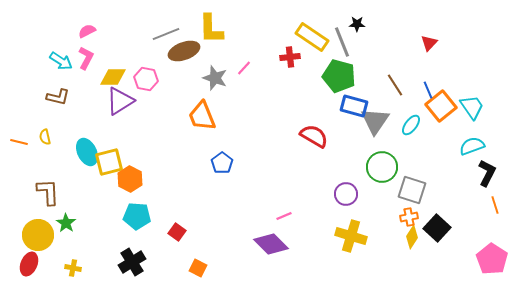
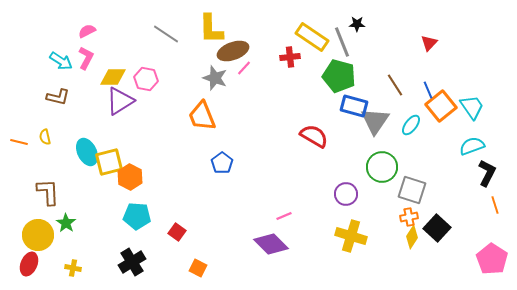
gray line at (166, 34): rotated 56 degrees clockwise
brown ellipse at (184, 51): moved 49 px right
orange hexagon at (130, 179): moved 2 px up
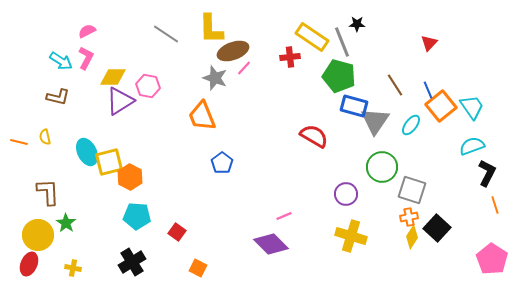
pink hexagon at (146, 79): moved 2 px right, 7 px down
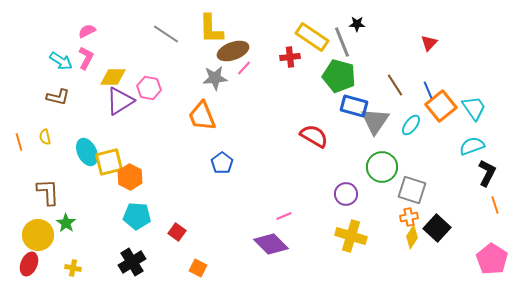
gray star at (215, 78): rotated 25 degrees counterclockwise
pink hexagon at (148, 86): moved 1 px right, 2 px down
cyan trapezoid at (472, 107): moved 2 px right, 1 px down
orange line at (19, 142): rotated 60 degrees clockwise
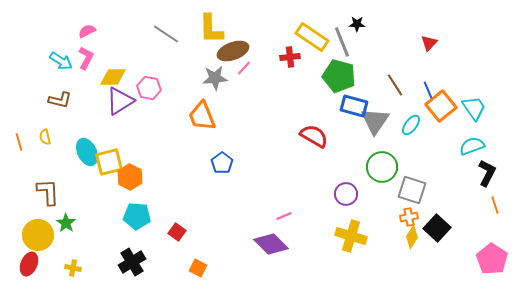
brown L-shape at (58, 97): moved 2 px right, 3 px down
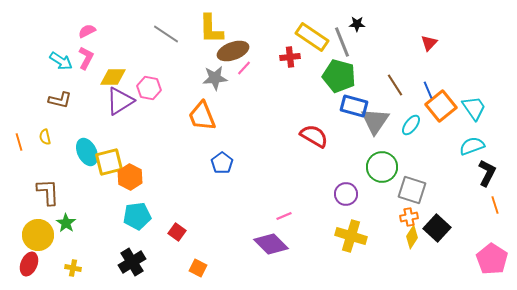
cyan pentagon at (137, 216): rotated 12 degrees counterclockwise
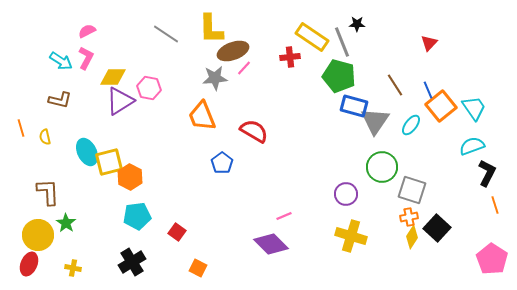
red semicircle at (314, 136): moved 60 px left, 5 px up
orange line at (19, 142): moved 2 px right, 14 px up
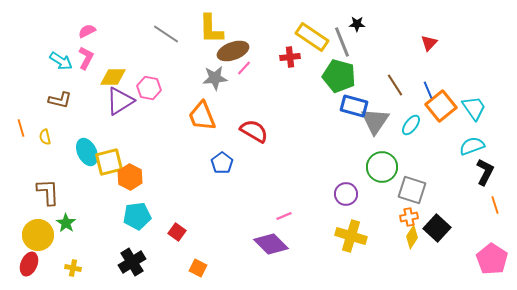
black L-shape at (487, 173): moved 2 px left, 1 px up
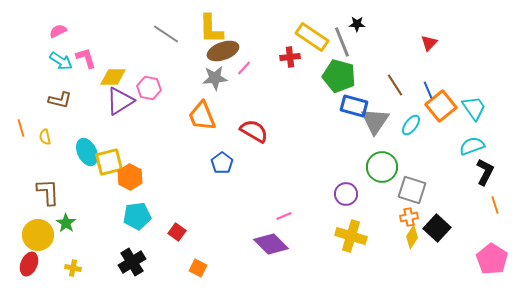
pink semicircle at (87, 31): moved 29 px left
brown ellipse at (233, 51): moved 10 px left
pink L-shape at (86, 58): rotated 45 degrees counterclockwise
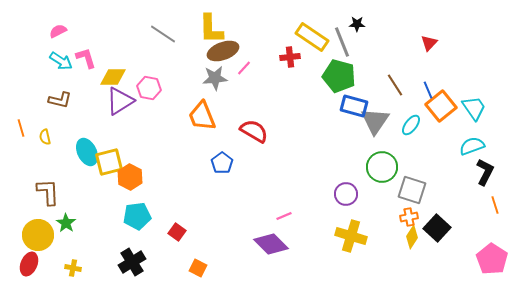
gray line at (166, 34): moved 3 px left
